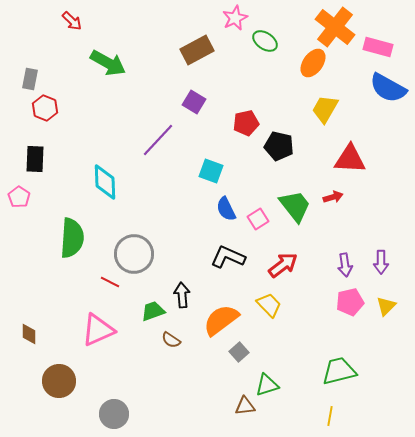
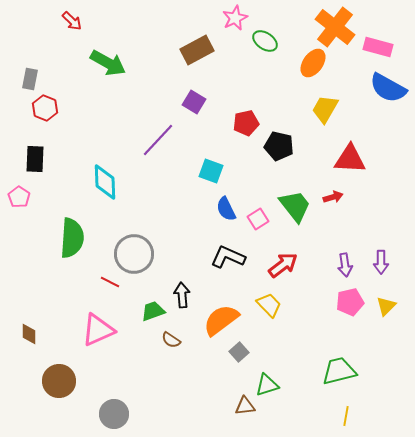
yellow line at (330, 416): moved 16 px right
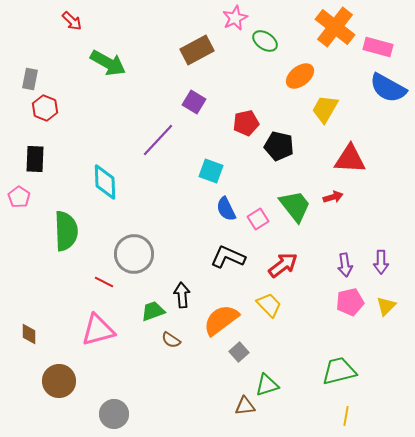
orange ellipse at (313, 63): moved 13 px left, 13 px down; rotated 16 degrees clockwise
green semicircle at (72, 238): moved 6 px left, 7 px up; rotated 6 degrees counterclockwise
red line at (110, 282): moved 6 px left
pink triangle at (98, 330): rotated 9 degrees clockwise
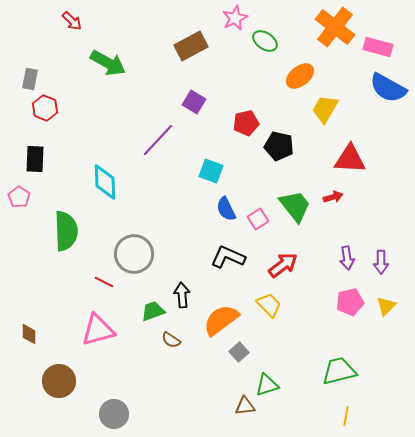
brown rectangle at (197, 50): moved 6 px left, 4 px up
purple arrow at (345, 265): moved 2 px right, 7 px up
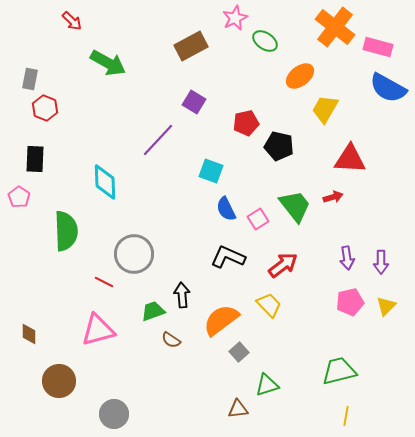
brown triangle at (245, 406): moved 7 px left, 3 px down
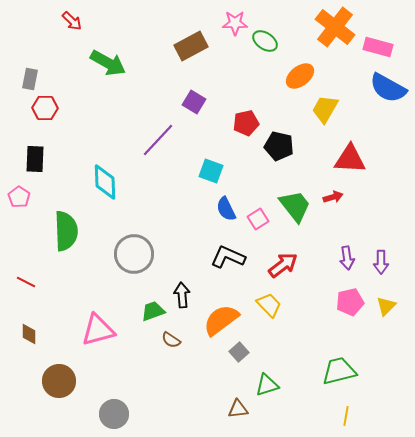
pink star at (235, 18): moved 5 px down; rotated 25 degrees clockwise
red hexagon at (45, 108): rotated 20 degrees counterclockwise
red line at (104, 282): moved 78 px left
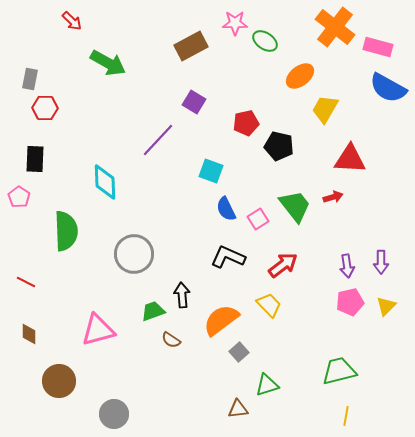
purple arrow at (347, 258): moved 8 px down
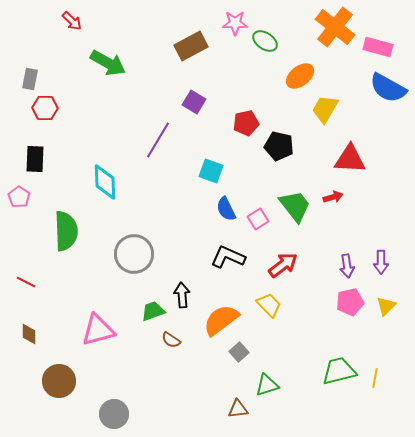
purple line at (158, 140): rotated 12 degrees counterclockwise
yellow line at (346, 416): moved 29 px right, 38 px up
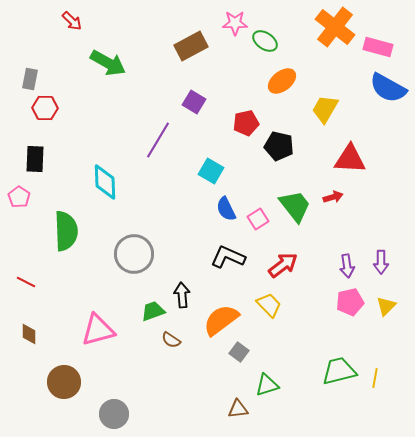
orange ellipse at (300, 76): moved 18 px left, 5 px down
cyan square at (211, 171): rotated 10 degrees clockwise
gray square at (239, 352): rotated 12 degrees counterclockwise
brown circle at (59, 381): moved 5 px right, 1 px down
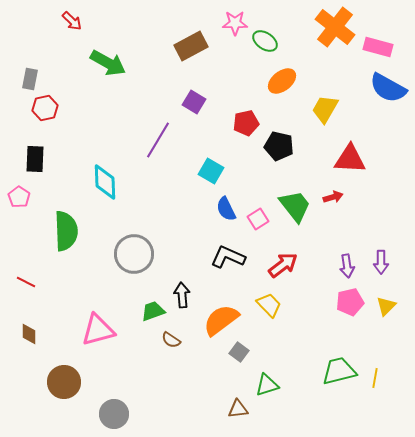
red hexagon at (45, 108): rotated 15 degrees counterclockwise
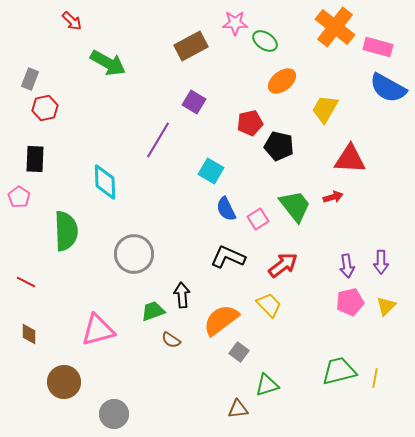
gray rectangle at (30, 79): rotated 10 degrees clockwise
red pentagon at (246, 123): moved 4 px right
